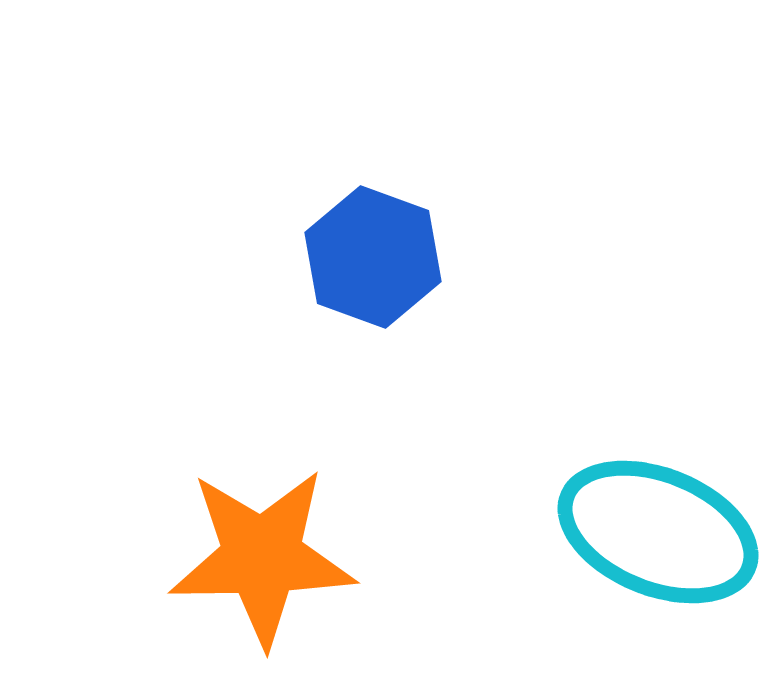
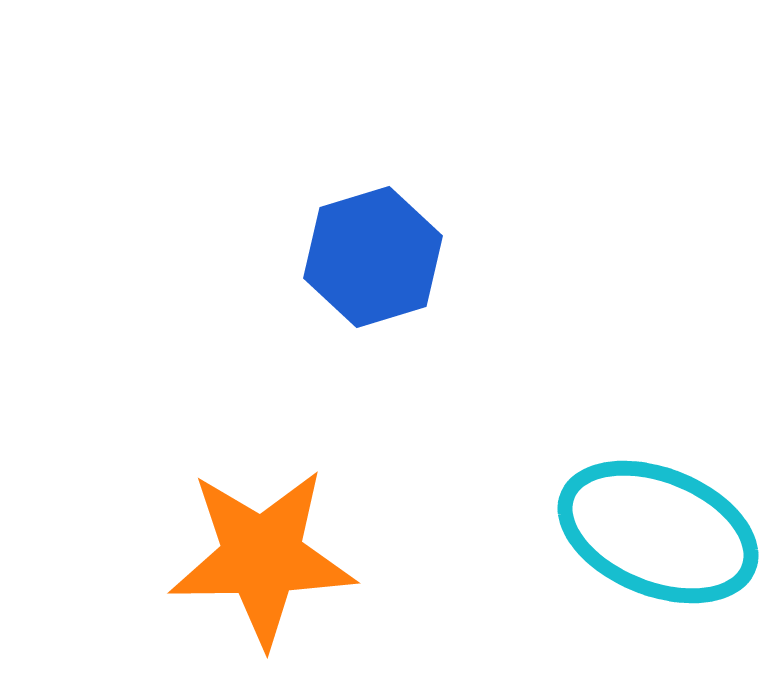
blue hexagon: rotated 23 degrees clockwise
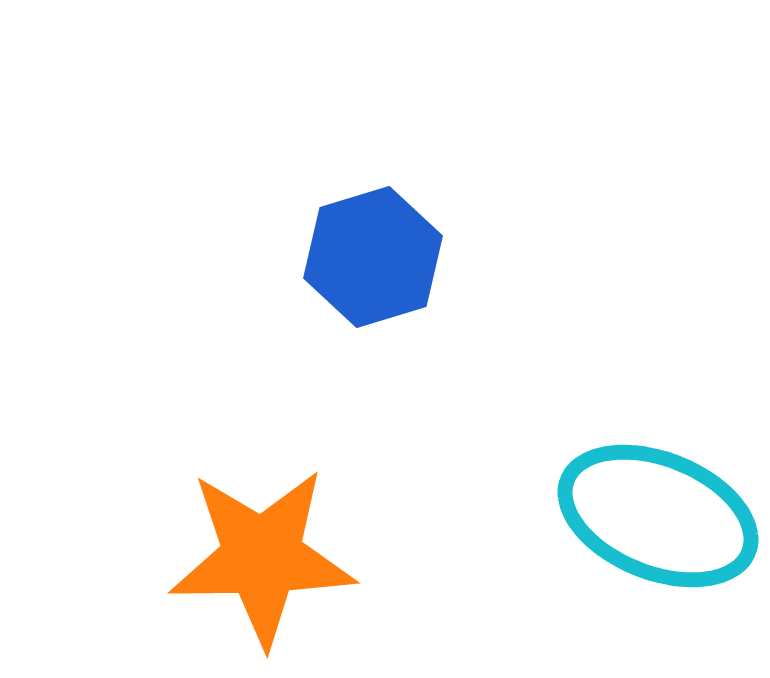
cyan ellipse: moved 16 px up
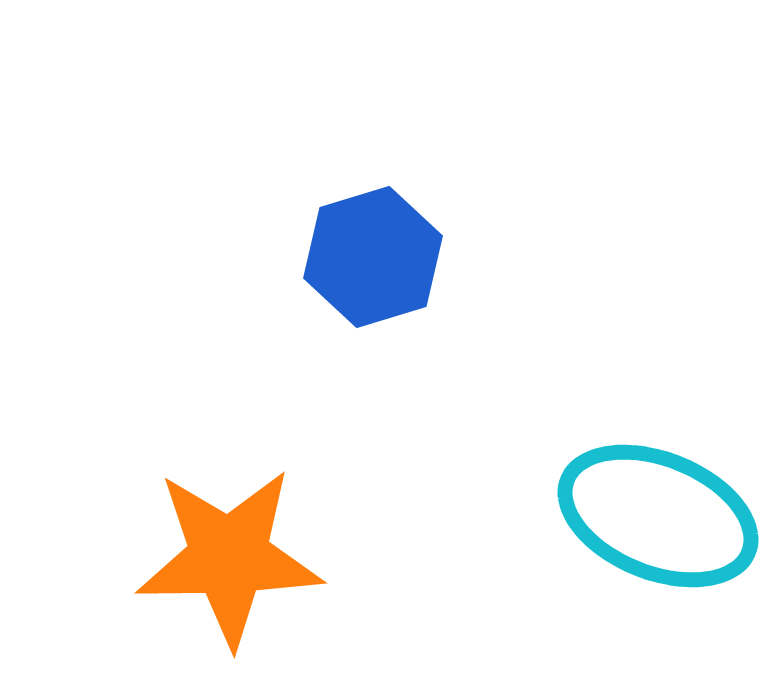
orange star: moved 33 px left
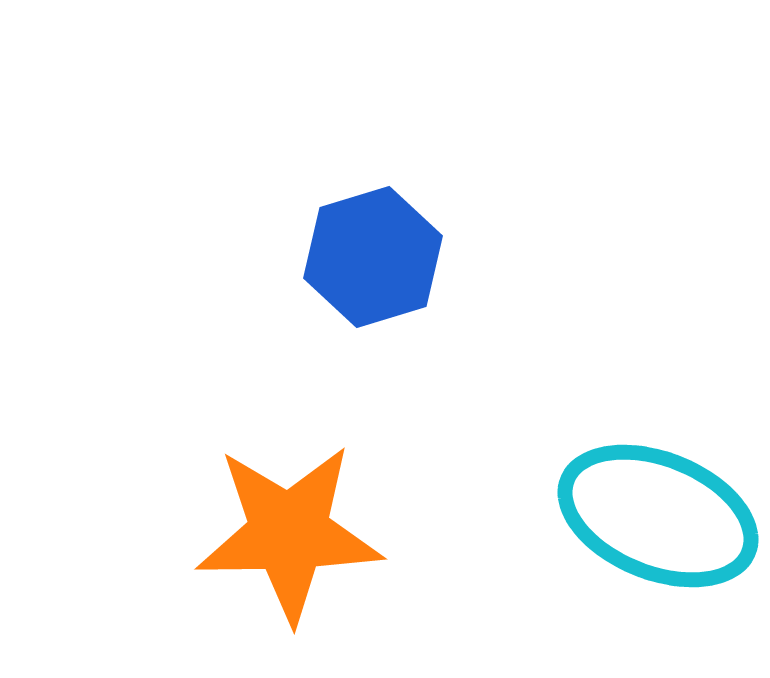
orange star: moved 60 px right, 24 px up
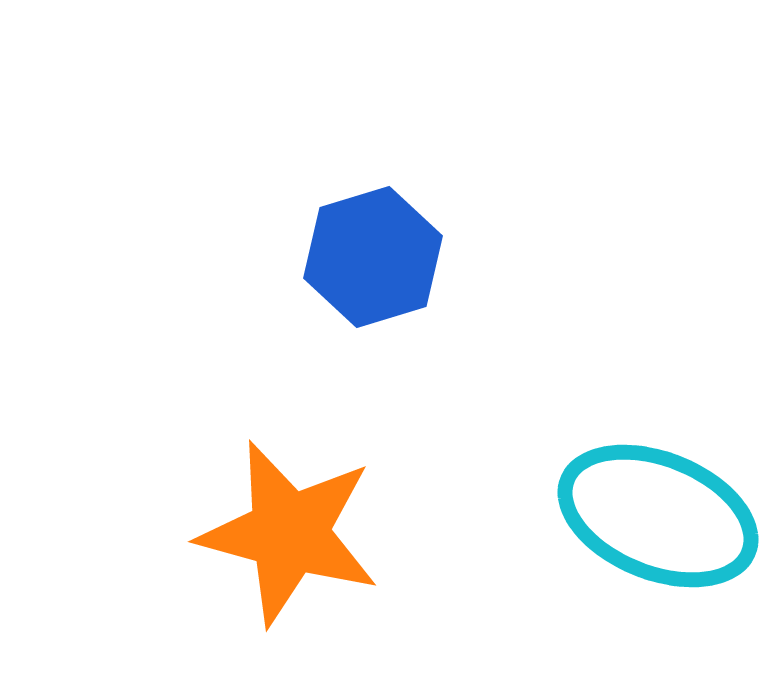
orange star: rotated 16 degrees clockwise
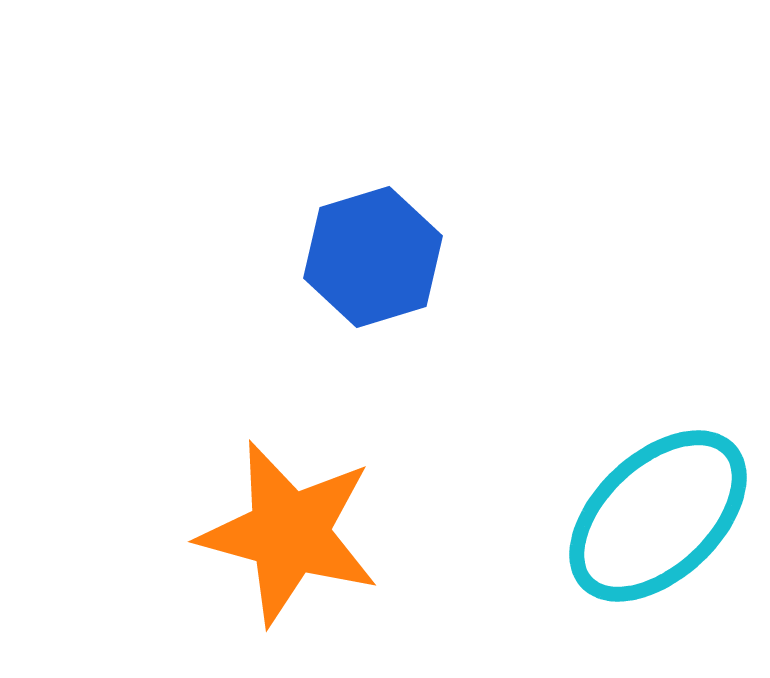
cyan ellipse: rotated 65 degrees counterclockwise
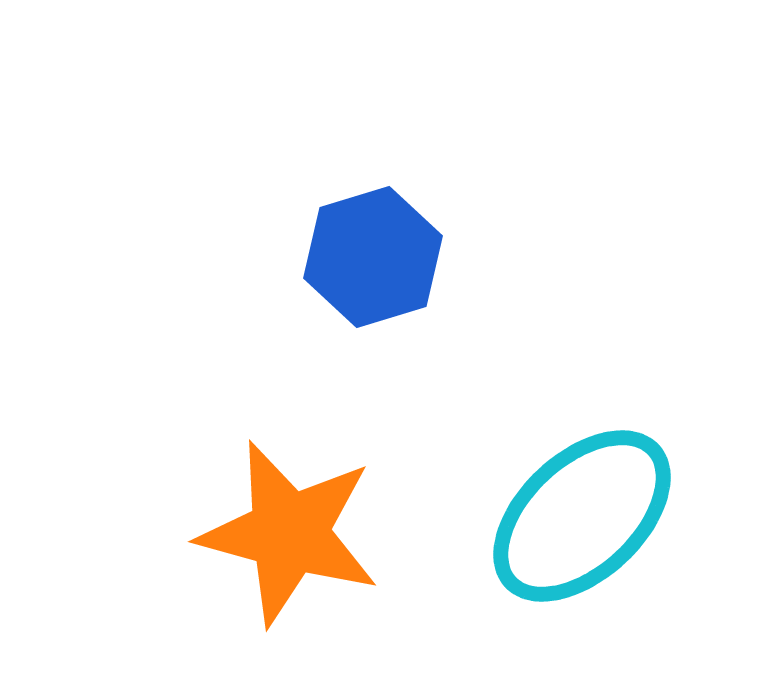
cyan ellipse: moved 76 px left
